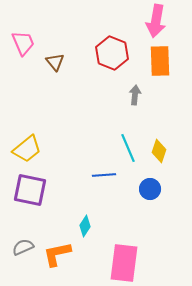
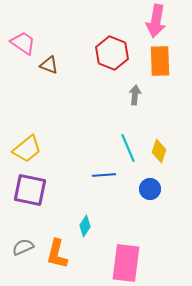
pink trapezoid: rotated 32 degrees counterclockwise
brown triangle: moved 6 px left, 3 px down; rotated 30 degrees counterclockwise
orange L-shape: rotated 64 degrees counterclockwise
pink rectangle: moved 2 px right
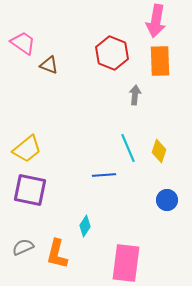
blue circle: moved 17 px right, 11 px down
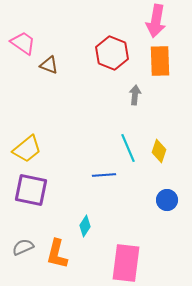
purple square: moved 1 px right
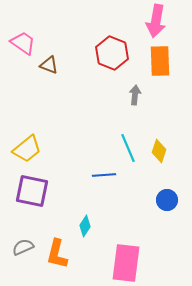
purple square: moved 1 px right, 1 px down
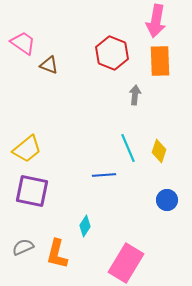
pink rectangle: rotated 24 degrees clockwise
